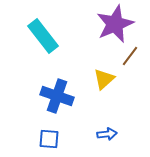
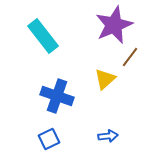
purple star: moved 1 px left, 1 px down
brown line: moved 1 px down
yellow triangle: moved 1 px right
blue arrow: moved 1 px right, 2 px down
blue square: rotated 30 degrees counterclockwise
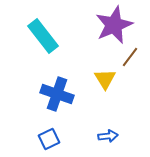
yellow triangle: rotated 20 degrees counterclockwise
blue cross: moved 2 px up
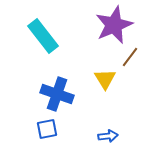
blue square: moved 2 px left, 10 px up; rotated 15 degrees clockwise
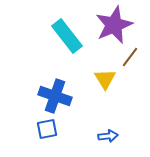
cyan rectangle: moved 24 px right
blue cross: moved 2 px left, 2 px down
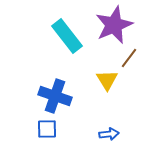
brown line: moved 1 px left, 1 px down
yellow triangle: moved 2 px right, 1 px down
blue square: rotated 10 degrees clockwise
blue arrow: moved 1 px right, 2 px up
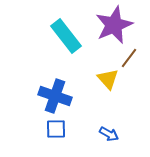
cyan rectangle: moved 1 px left
yellow triangle: moved 1 px right, 1 px up; rotated 10 degrees counterclockwise
blue square: moved 9 px right
blue arrow: rotated 36 degrees clockwise
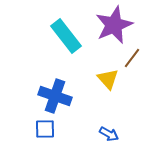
brown line: moved 3 px right
blue square: moved 11 px left
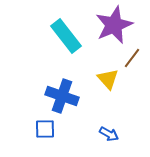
blue cross: moved 7 px right
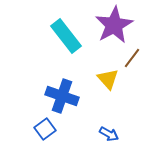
purple star: rotated 6 degrees counterclockwise
blue square: rotated 35 degrees counterclockwise
